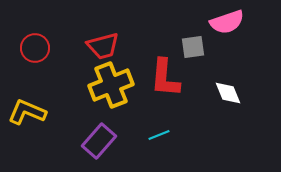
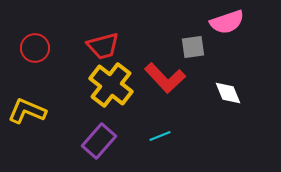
red L-shape: rotated 48 degrees counterclockwise
yellow cross: rotated 30 degrees counterclockwise
yellow L-shape: moved 1 px up
cyan line: moved 1 px right, 1 px down
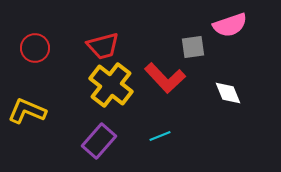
pink semicircle: moved 3 px right, 3 px down
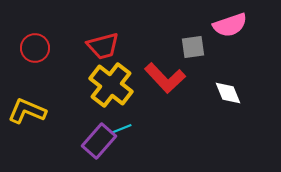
cyan line: moved 39 px left, 7 px up
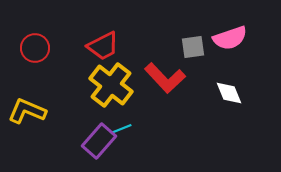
pink semicircle: moved 13 px down
red trapezoid: rotated 12 degrees counterclockwise
white diamond: moved 1 px right
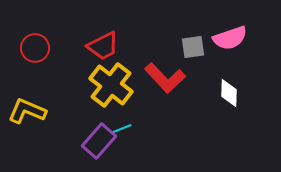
white diamond: rotated 24 degrees clockwise
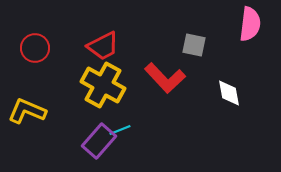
pink semicircle: moved 20 px right, 14 px up; rotated 64 degrees counterclockwise
gray square: moved 1 px right, 2 px up; rotated 20 degrees clockwise
yellow cross: moved 8 px left; rotated 9 degrees counterclockwise
white diamond: rotated 12 degrees counterclockwise
cyan line: moved 1 px left, 1 px down
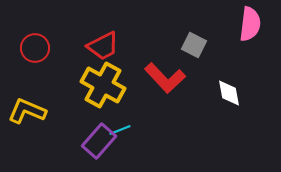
gray square: rotated 15 degrees clockwise
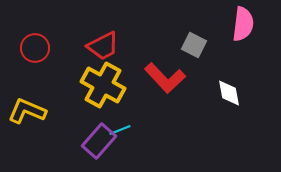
pink semicircle: moved 7 px left
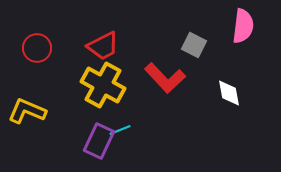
pink semicircle: moved 2 px down
red circle: moved 2 px right
purple rectangle: rotated 16 degrees counterclockwise
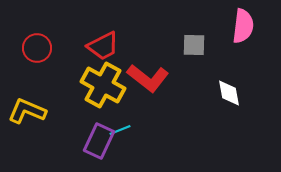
gray square: rotated 25 degrees counterclockwise
red L-shape: moved 17 px left; rotated 9 degrees counterclockwise
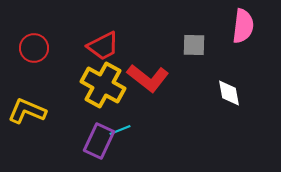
red circle: moved 3 px left
